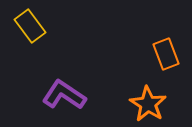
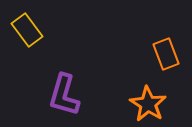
yellow rectangle: moved 3 px left, 4 px down
purple L-shape: rotated 108 degrees counterclockwise
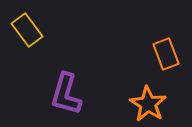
purple L-shape: moved 2 px right, 1 px up
